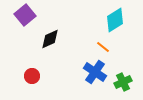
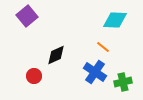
purple square: moved 2 px right, 1 px down
cyan diamond: rotated 35 degrees clockwise
black diamond: moved 6 px right, 16 px down
red circle: moved 2 px right
green cross: rotated 12 degrees clockwise
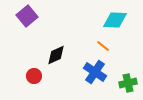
orange line: moved 1 px up
green cross: moved 5 px right, 1 px down
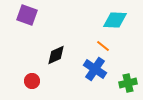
purple square: moved 1 px up; rotated 30 degrees counterclockwise
blue cross: moved 3 px up
red circle: moved 2 px left, 5 px down
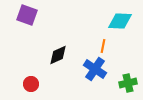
cyan diamond: moved 5 px right, 1 px down
orange line: rotated 64 degrees clockwise
black diamond: moved 2 px right
red circle: moved 1 px left, 3 px down
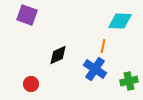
green cross: moved 1 px right, 2 px up
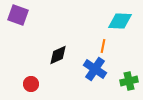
purple square: moved 9 px left
